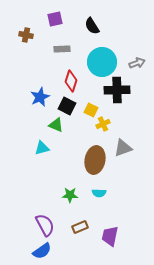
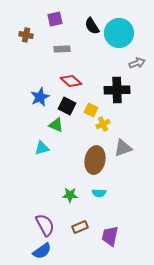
cyan circle: moved 17 px right, 29 px up
red diamond: rotated 65 degrees counterclockwise
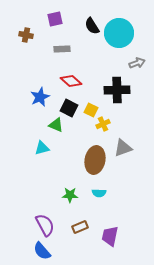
black square: moved 2 px right, 2 px down
blue semicircle: rotated 84 degrees clockwise
